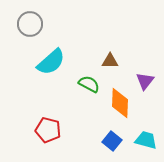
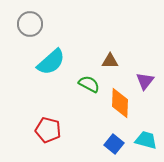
blue square: moved 2 px right, 3 px down
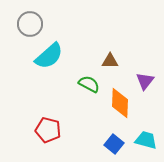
cyan semicircle: moved 2 px left, 6 px up
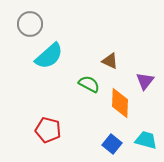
brown triangle: rotated 24 degrees clockwise
blue square: moved 2 px left
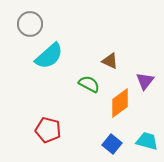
orange diamond: rotated 52 degrees clockwise
cyan trapezoid: moved 1 px right, 1 px down
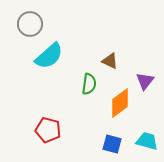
green semicircle: rotated 70 degrees clockwise
blue square: rotated 24 degrees counterclockwise
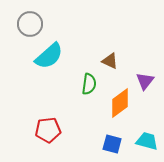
red pentagon: rotated 20 degrees counterclockwise
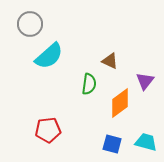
cyan trapezoid: moved 1 px left, 1 px down
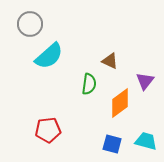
cyan trapezoid: moved 1 px up
